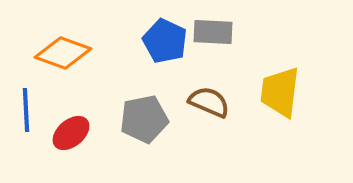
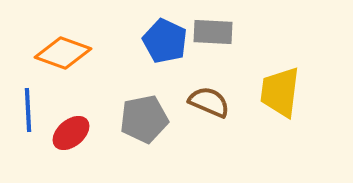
blue line: moved 2 px right
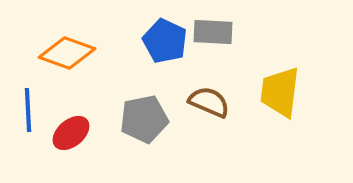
orange diamond: moved 4 px right
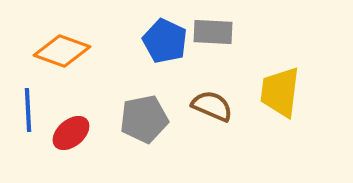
orange diamond: moved 5 px left, 2 px up
brown semicircle: moved 3 px right, 4 px down
